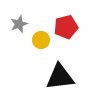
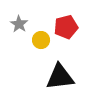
gray star: rotated 18 degrees counterclockwise
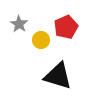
red pentagon: rotated 10 degrees counterclockwise
black triangle: moved 2 px left, 1 px up; rotated 24 degrees clockwise
